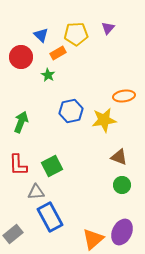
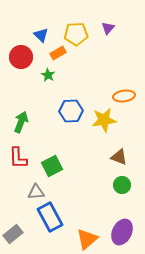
blue hexagon: rotated 10 degrees clockwise
red L-shape: moved 7 px up
orange triangle: moved 6 px left
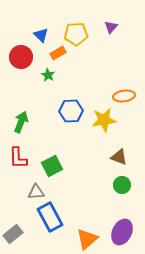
purple triangle: moved 3 px right, 1 px up
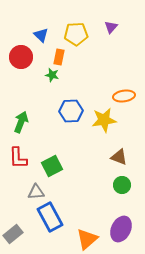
orange rectangle: moved 1 px right, 4 px down; rotated 49 degrees counterclockwise
green star: moved 4 px right; rotated 16 degrees counterclockwise
purple ellipse: moved 1 px left, 3 px up
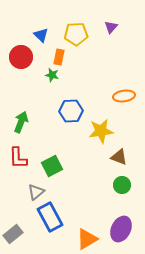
yellow star: moved 3 px left, 11 px down
gray triangle: rotated 36 degrees counterclockwise
orange triangle: rotated 10 degrees clockwise
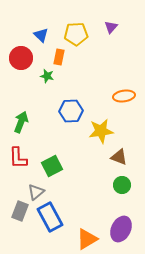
red circle: moved 1 px down
green star: moved 5 px left, 1 px down
gray rectangle: moved 7 px right, 23 px up; rotated 30 degrees counterclockwise
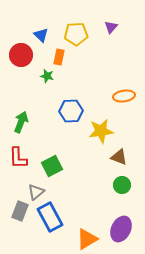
red circle: moved 3 px up
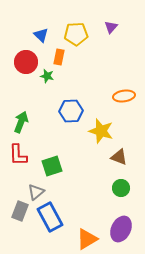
red circle: moved 5 px right, 7 px down
yellow star: rotated 25 degrees clockwise
red L-shape: moved 3 px up
green square: rotated 10 degrees clockwise
green circle: moved 1 px left, 3 px down
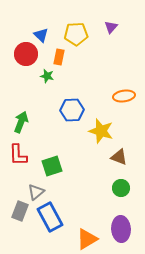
red circle: moved 8 px up
blue hexagon: moved 1 px right, 1 px up
purple ellipse: rotated 30 degrees counterclockwise
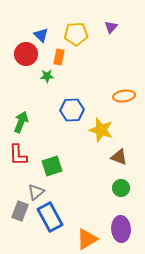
green star: rotated 16 degrees counterclockwise
yellow star: moved 1 px up
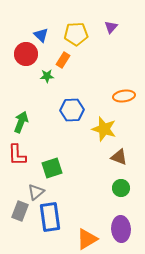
orange rectangle: moved 4 px right, 3 px down; rotated 21 degrees clockwise
yellow star: moved 3 px right, 1 px up
red L-shape: moved 1 px left
green square: moved 2 px down
blue rectangle: rotated 20 degrees clockwise
